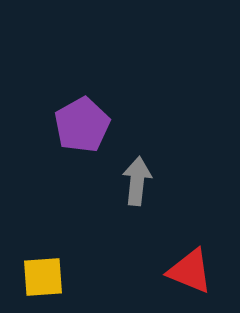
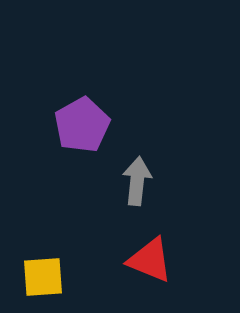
red triangle: moved 40 px left, 11 px up
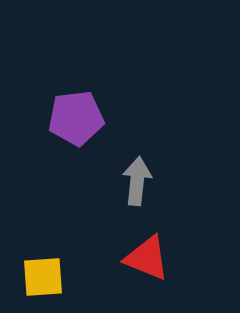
purple pentagon: moved 6 px left, 7 px up; rotated 22 degrees clockwise
red triangle: moved 3 px left, 2 px up
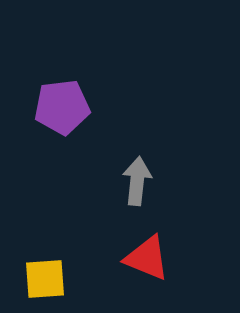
purple pentagon: moved 14 px left, 11 px up
yellow square: moved 2 px right, 2 px down
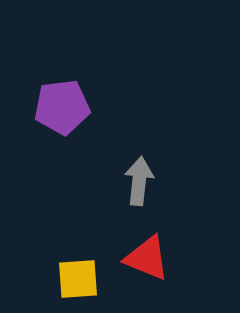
gray arrow: moved 2 px right
yellow square: moved 33 px right
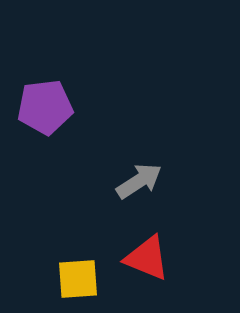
purple pentagon: moved 17 px left
gray arrow: rotated 51 degrees clockwise
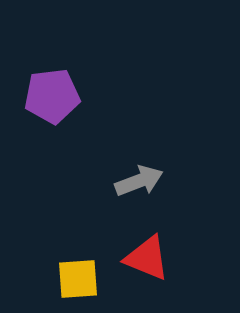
purple pentagon: moved 7 px right, 11 px up
gray arrow: rotated 12 degrees clockwise
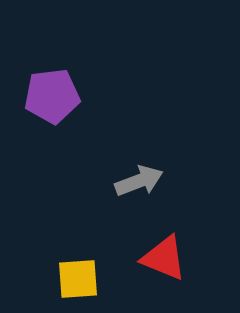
red triangle: moved 17 px right
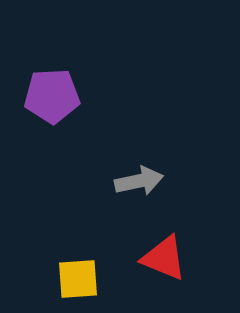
purple pentagon: rotated 4 degrees clockwise
gray arrow: rotated 9 degrees clockwise
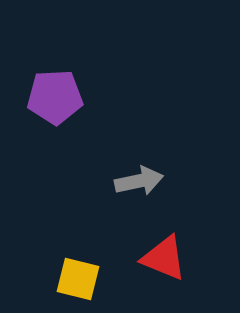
purple pentagon: moved 3 px right, 1 px down
yellow square: rotated 18 degrees clockwise
